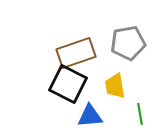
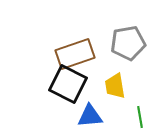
brown rectangle: moved 1 px left, 1 px down
green line: moved 3 px down
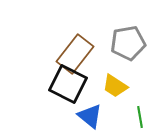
brown rectangle: rotated 33 degrees counterclockwise
yellow trapezoid: rotated 48 degrees counterclockwise
blue triangle: rotated 44 degrees clockwise
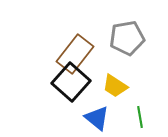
gray pentagon: moved 1 px left, 5 px up
black square: moved 3 px right, 2 px up; rotated 15 degrees clockwise
blue triangle: moved 7 px right, 2 px down
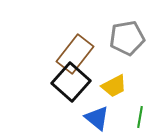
yellow trapezoid: moved 1 px left; rotated 60 degrees counterclockwise
green line: rotated 20 degrees clockwise
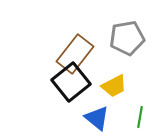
black square: rotated 9 degrees clockwise
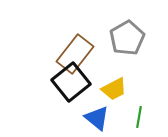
gray pentagon: rotated 20 degrees counterclockwise
yellow trapezoid: moved 3 px down
green line: moved 1 px left
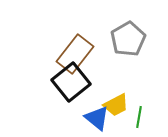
gray pentagon: moved 1 px right, 1 px down
yellow trapezoid: moved 2 px right, 16 px down
